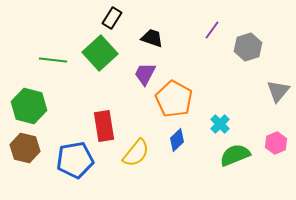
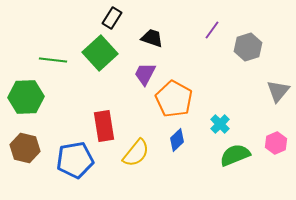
green hexagon: moved 3 px left, 9 px up; rotated 16 degrees counterclockwise
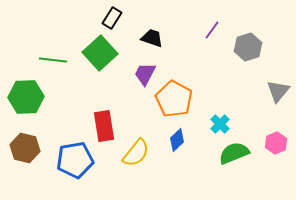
green semicircle: moved 1 px left, 2 px up
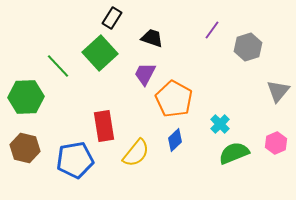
green line: moved 5 px right, 6 px down; rotated 40 degrees clockwise
blue diamond: moved 2 px left
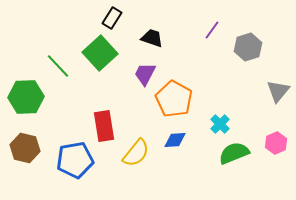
blue diamond: rotated 40 degrees clockwise
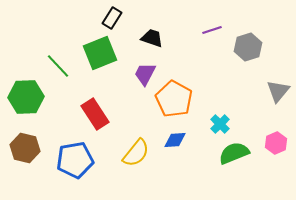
purple line: rotated 36 degrees clockwise
green square: rotated 20 degrees clockwise
red rectangle: moved 9 px left, 12 px up; rotated 24 degrees counterclockwise
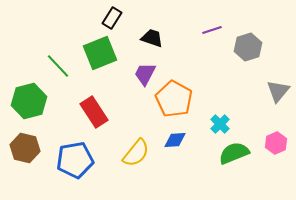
green hexagon: moved 3 px right, 4 px down; rotated 12 degrees counterclockwise
red rectangle: moved 1 px left, 2 px up
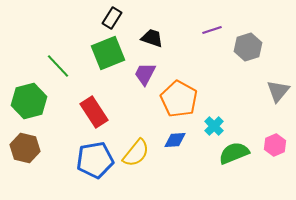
green square: moved 8 px right
orange pentagon: moved 5 px right
cyan cross: moved 6 px left, 2 px down
pink hexagon: moved 1 px left, 2 px down
blue pentagon: moved 20 px right
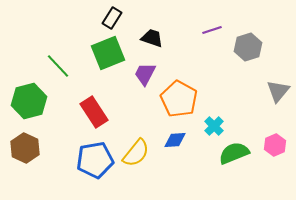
brown hexagon: rotated 12 degrees clockwise
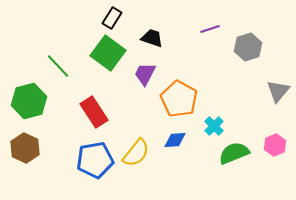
purple line: moved 2 px left, 1 px up
green square: rotated 32 degrees counterclockwise
